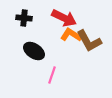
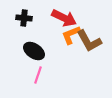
orange L-shape: rotated 55 degrees counterclockwise
pink line: moved 14 px left
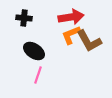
red arrow: moved 7 px right, 1 px up; rotated 35 degrees counterclockwise
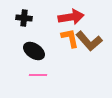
orange L-shape: moved 1 px left, 3 px down; rotated 100 degrees clockwise
brown L-shape: rotated 12 degrees counterclockwise
pink line: rotated 72 degrees clockwise
